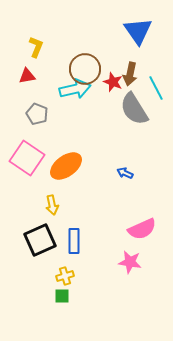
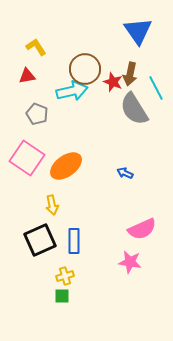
yellow L-shape: rotated 55 degrees counterclockwise
cyan arrow: moved 3 px left, 2 px down
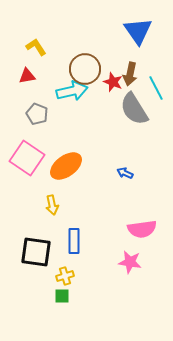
pink semicircle: rotated 16 degrees clockwise
black square: moved 4 px left, 12 px down; rotated 32 degrees clockwise
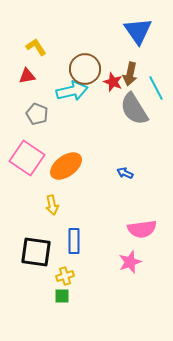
pink star: rotated 30 degrees counterclockwise
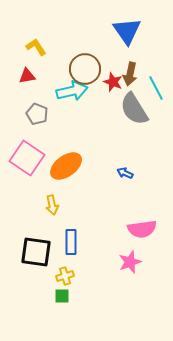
blue triangle: moved 11 px left
blue rectangle: moved 3 px left, 1 px down
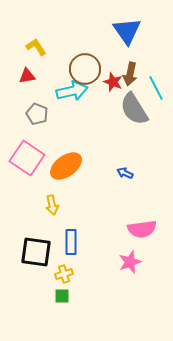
yellow cross: moved 1 px left, 2 px up
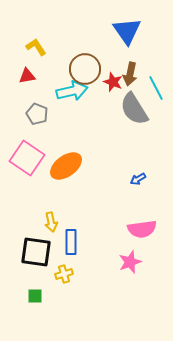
blue arrow: moved 13 px right, 6 px down; rotated 56 degrees counterclockwise
yellow arrow: moved 1 px left, 17 px down
green square: moved 27 px left
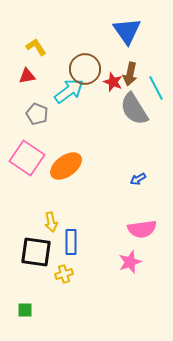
cyan arrow: moved 3 px left; rotated 24 degrees counterclockwise
green square: moved 10 px left, 14 px down
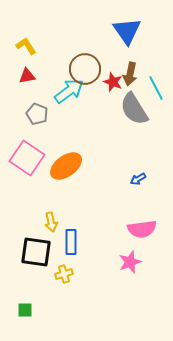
yellow L-shape: moved 10 px left, 1 px up
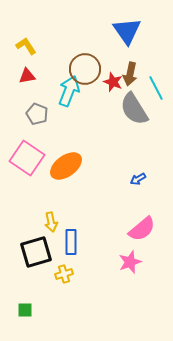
cyan arrow: rotated 32 degrees counterclockwise
pink semicircle: rotated 32 degrees counterclockwise
black square: rotated 24 degrees counterclockwise
